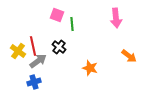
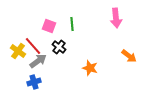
pink square: moved 8 px left, 11 px down
red line: rotated 30 degrees counterclockwise
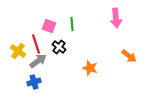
red line: moved 3 px right, 2 px up; rotated 24 degrees clockwise
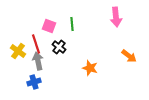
pink arrow: moved 1 px up
gray arrow: rotated 66 degrees counterclockwise
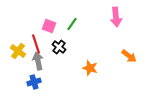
green line: rotated 40 degrees clockwise
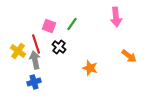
gray arrow: moved 3 px left, 1 px up
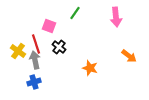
green line: moved 3 px right, 11 px up
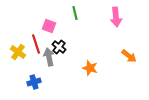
green line: rotated 48 degrees counterclockwise
yellow cross: moved 1 px down
gray arrow: moved 14 px right, 3 px up
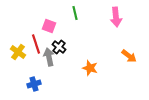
blue cross: moved 2 px down
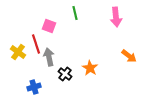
black cross: moved 6 px right, 27 px down
orange star: rotated 14 degrees clockwise
blue cross: moved 3 px down
